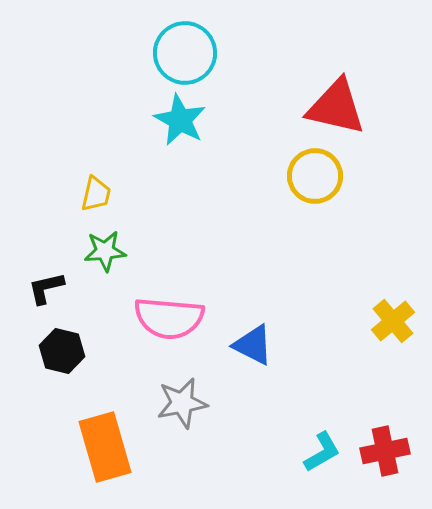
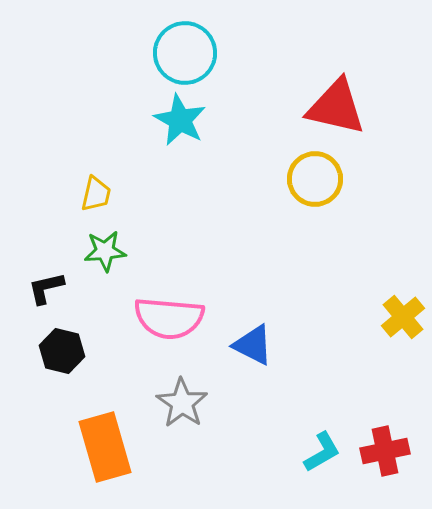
yellow circle: moved 3 px down
yellow cross: moved 10 px right, 4 px up
gray star: rotated 27 degrees counterclockwise
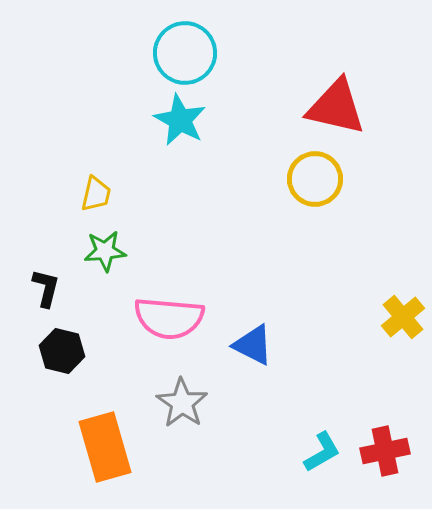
black L-shape: rotated 117 degrees clockwise
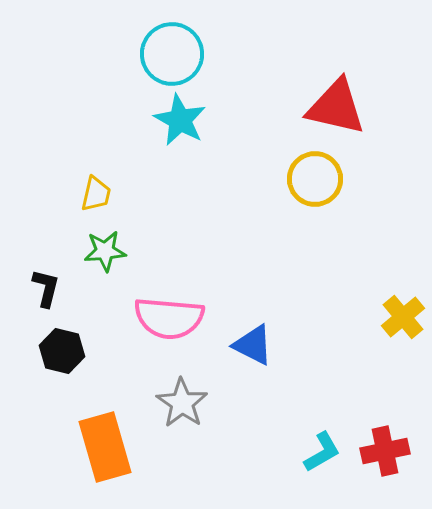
cyan circle: moved 13 px left, 1 px down
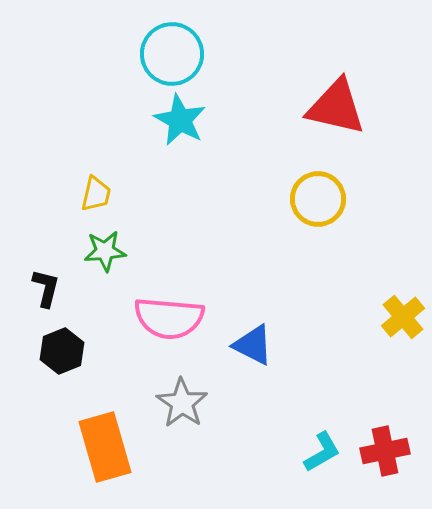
yellow circle: moved 3 px right, 20 px down
black hexagon: rotated 24 degrees clockwise
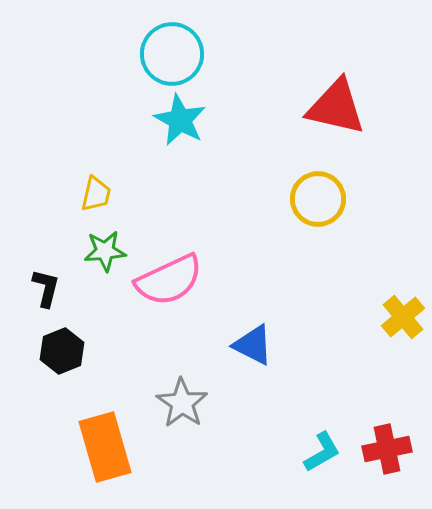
pink semicircle: moved 38 px up; rotated 30 degrees counterclockwise
red cross: moved 2 px right, 2 px up
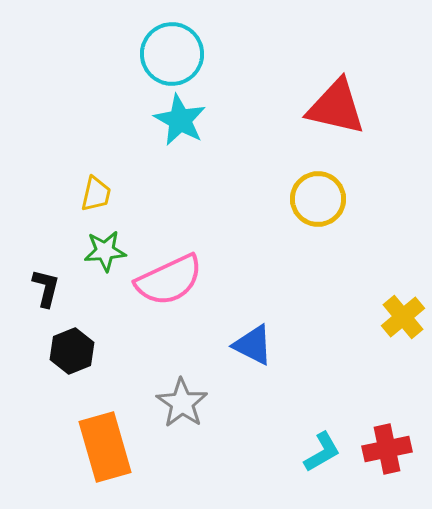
black hexagon: moved 10 px right
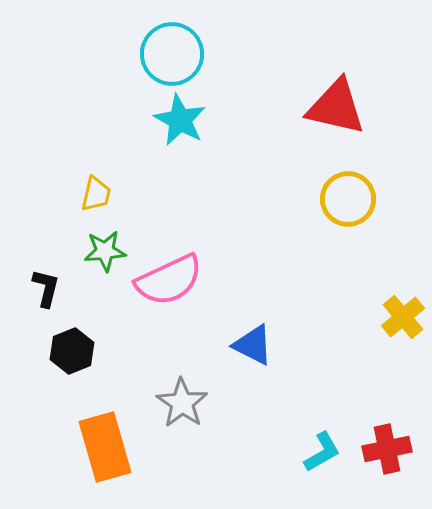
yellow circle: moved 30 px right
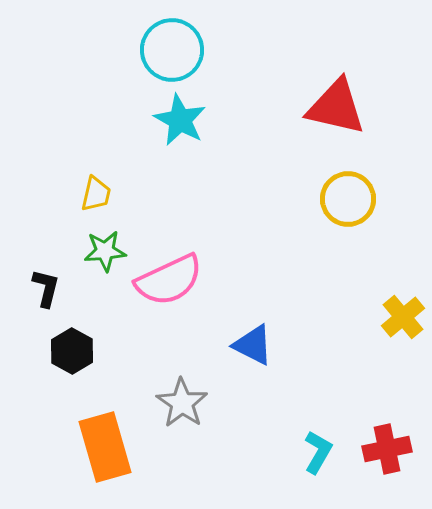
cyan circle: moved 4 px up
black hexagon: rotated 9 degrees counterclockwise
cyan L-shape: moved 4 px left; rotated 30 degrees counterclockwise
